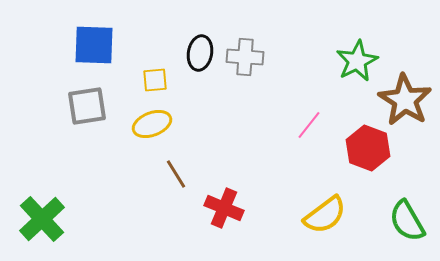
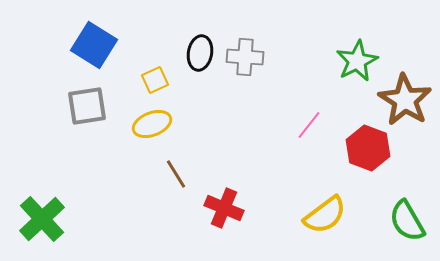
blue square: rotated 30 degrees clockwise
yellow square: rotated 20 degrees counterclockwise
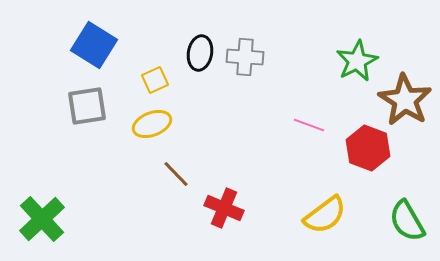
pink line: rotated 72 degrees clockwise
brown line: rotated 12 degrees counterclockwise
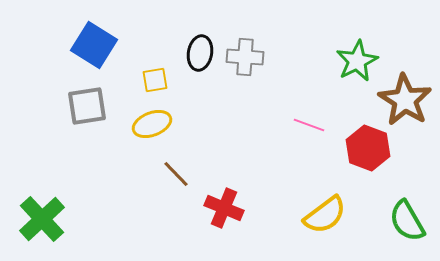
yellow square: rotated 16 degrees clockwise
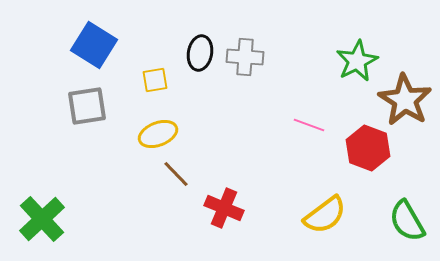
yellow ellipse: moved 6 px right, 10 px down
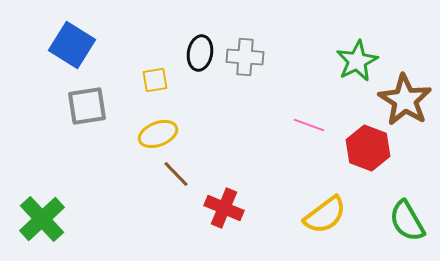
blue square: moved 22 px left
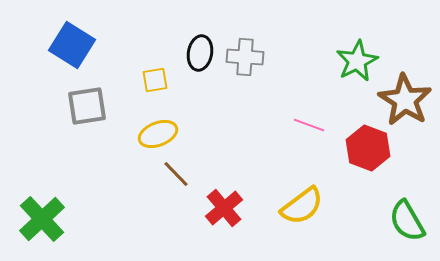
red cross: rotated 27 degrees clockwise
yellow semicircle: moved 23 px left, 9 px up
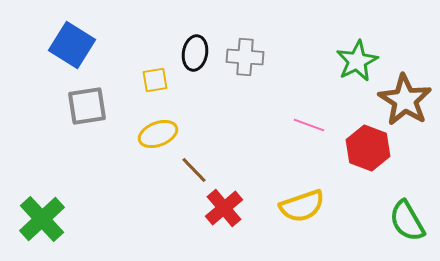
black ellipse: moved 5 px left
brown line: moved 18 px right, 4 px up
yellow semicircle: rotated 18 degrees clockwise
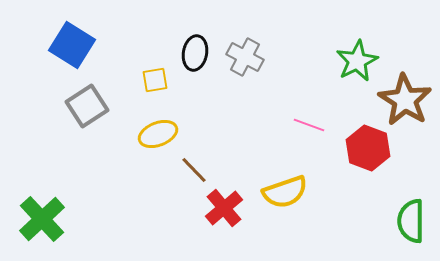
gray cross: rotated 24 degrees clockwise
gray square: rotated 24 degrees counterclockwise
yellow semicircle: moved 17 px left, 14 px up
green semicircle: moved 4 px right; rotated 30 degrees clockwise
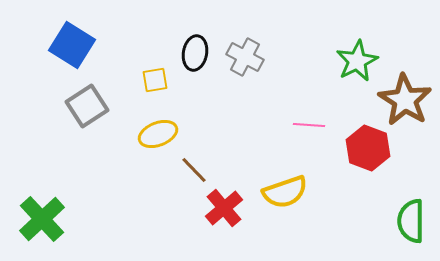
pink line: rotated 16 degrees counterclockwise
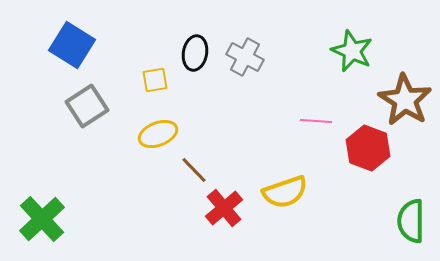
green star: moved 5 px left, 10 px up; rotated 21 degrees counterclockwise
pink line: moved 7 px right, 4 px up
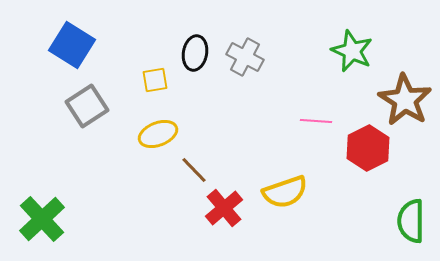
red hexagon: rotated 12 degrees clockwise
